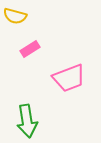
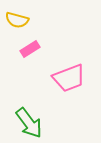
yellow semicircle: moved 2 px right, 4 px down
green arrow: moved 2 px right, 2 px down; rotated 28 degrees counterclockwise
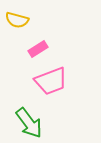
pink rectangle: moved 8 px right
pink trapezoid: moved 18 px left, 3 px down
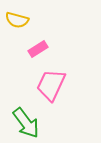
pink trapezoid: moved 4 px down; rotated 136 degrees clockwise
green arrow: moved 3 px left
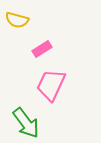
pink rectangle: moved 4 px right
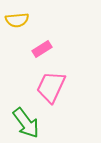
yellow semicircle: rotated 20 degrees counterclockwise
pink trapezoid: moved 2 px down
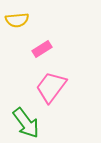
pink trapezoid: rotated 12 degrees clockwise
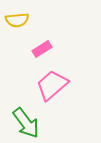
pink trapezoid: moved 1 px right, 2 px up; rotated 12 degrees clockwise
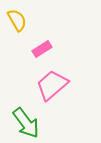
yellow semicircle: rotated 115 degrees counterclockwise
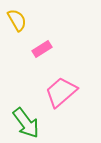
pink trapezoid: moved 9 px right, 7 px down
